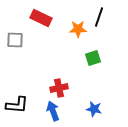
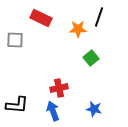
green square: moved 2 px left; rotated 21 degrees counterclockwise
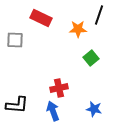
black line: moved 2 px up
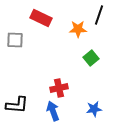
blue star: rotated 21 degrees counterclockwise
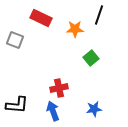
orange star: moved 3 px left
gray square: rotated 18 degrees clockwise
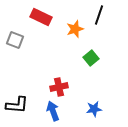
red rectangle: moved 1 px up
orange star: rotated 18 degrees counterclockwise
red cross: moved 1 px up
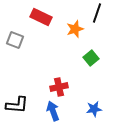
black line: moved 2 px left, 2 px up
